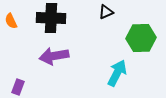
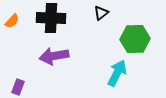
black triangle: moved 5 px left, 1 px down; rotated 14 degrees counterclockwise
orange semicircle: moved 1 px right; rotated 112 degrees counterclockwise
green hexagon: moved 6 px left, 1 px down
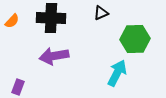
black triangle: rotated 14 degrees clockwise
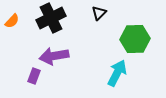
black triangle: moved 2 px left; rotated 21 degrees counterclockwise
black cross: rotated 28 degrees counterclockwise
purple rectangle: moved 16 px right, 11 px up
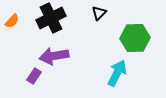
green hexagon: moved 1 px up
purple rectangle: rotated 14 degrees clockwise
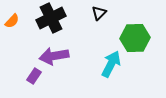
cyan arrow: moved 6 px left, 9 px up
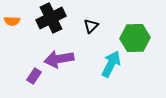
black triangle: moved 8 px left, 13 px down
orange semicircle: rotated 49 degrees clockwise
purple arrow: moved 5 px right, 3 px down
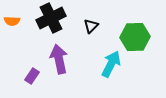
green hexagon: moved 1 px up
purple arrow: rotated 88 degrees clockwise
purple rectangle: moved 2 px left
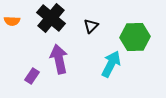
black cross: rotated 24 degrees counterclockwise
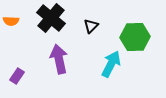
orange semicircle: moved 1 px left
purple rectangle: moved 15 px left
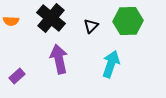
green hexagon: moved 7 px left, 16 px up
cyan arrow: rotated 8 degrees counterclockwise
purple rectangle: rotated 14 degrees clockwise
